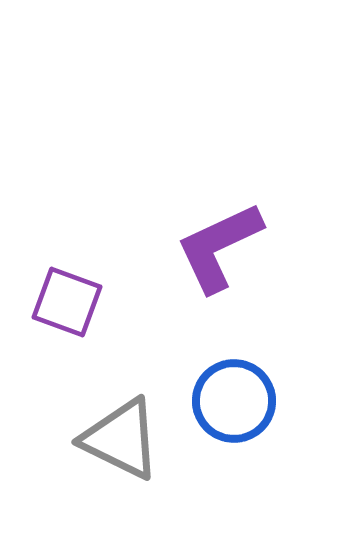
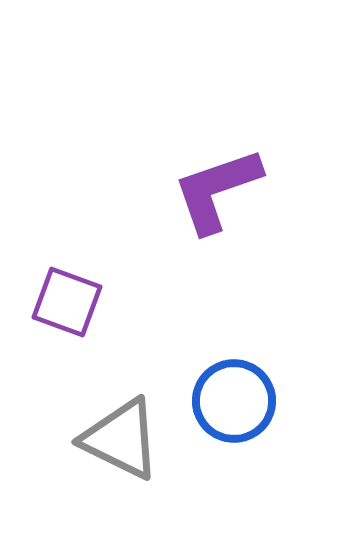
purple L-shape: moved 2 px left, 57 px up; rotated 6 degrees clockwise
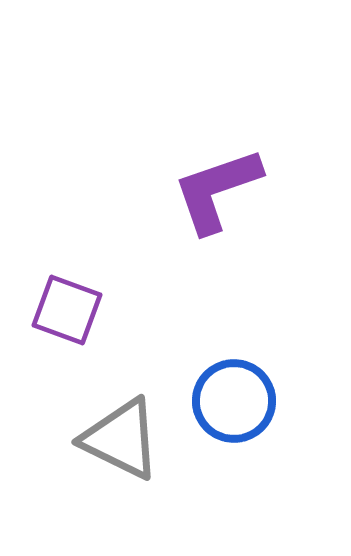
purple square: moved 8 px down
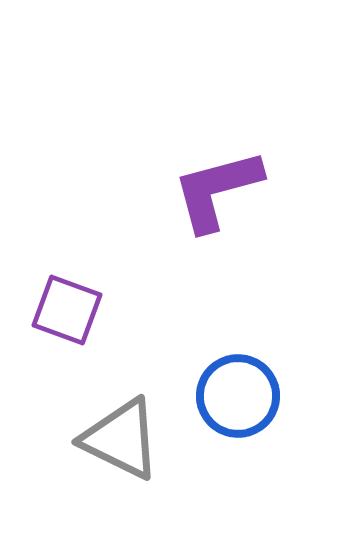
purple L-shape: rotated 4 degrees clockwise
blue circle: moved 4 px right, 5 px up
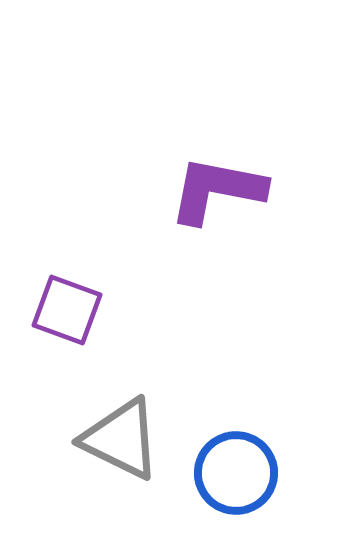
purple L-shape: rotated 26 degrees clockwise
blue circle: moved 2 px left, 77 px down
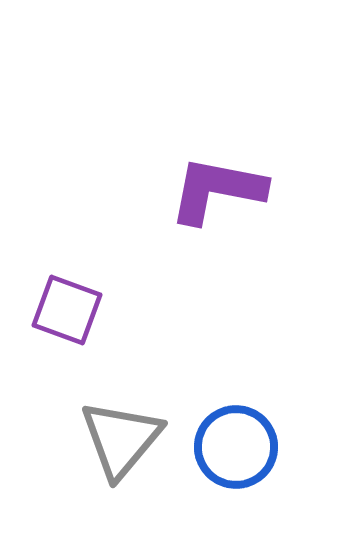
gray triangle: rotated 44 degrees clockwise
blue circle: moved 26 px up
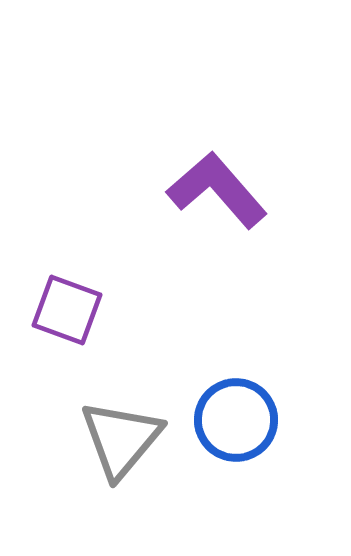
purple L-shape: rotated 38 degrees clockwise
blue circle: moved 27 px up
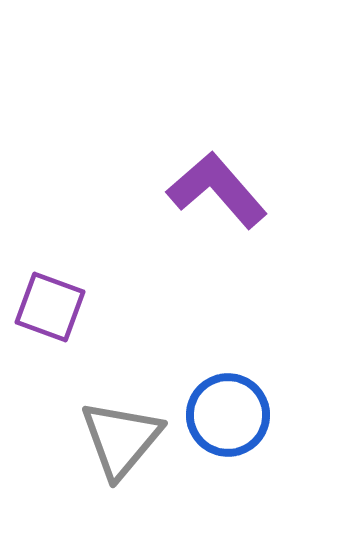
purple square: moved 17 px left, 3 px up
blue circle: moved 8 px left, 5 px up
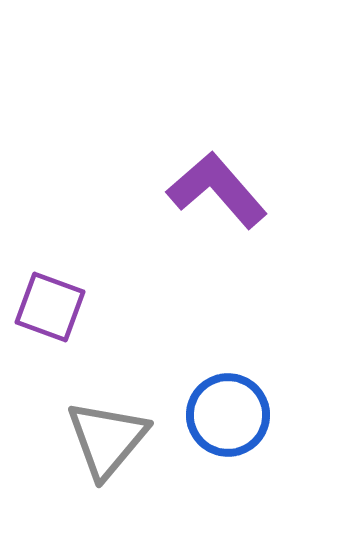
gray triangle: moved 14 px left
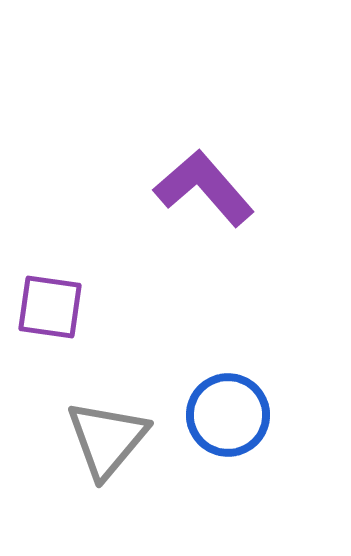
purple L-shape: moved 13 px left, 2 px up
purple square: rotated 12 degrees counterclockwise
